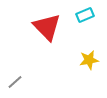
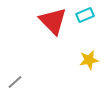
red triangle: moved 6 px right, 6 px up
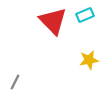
gray line: rotated 21 degrees counterclockwise
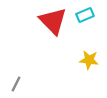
yellow star: rotated 18 degrees clockwise
gray line: moved 1 px right, 2 px down
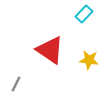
cyan rectangle: moved 1 px left, 1 px up; rotated 24 degrees counterclockwise
red triangle: moved 3 px left, 29 px down; rotated 12 degrees counterclockwise
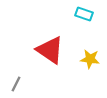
cyan rectangle: rotated 66 degrees clockwise
yellow star: moved 1 px right, 1 px up
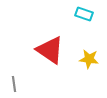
yellow star: moved 1 px left
gray line: moved 2 px left; rotated 35 degrees counterclockwise
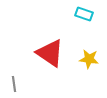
red triangle: moved 3 px down
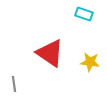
yellow star: moved 1 px right, 3 px down
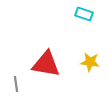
red triangle: moved 4 px left, 11 px down; rotated 24 degrees counterclockwise
gray line: moved 2 px right
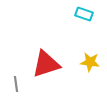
red triangle: rotated 28 degrees counterclockwise
